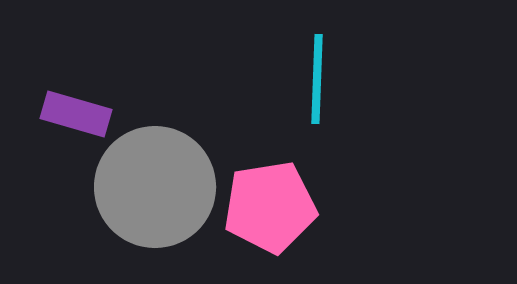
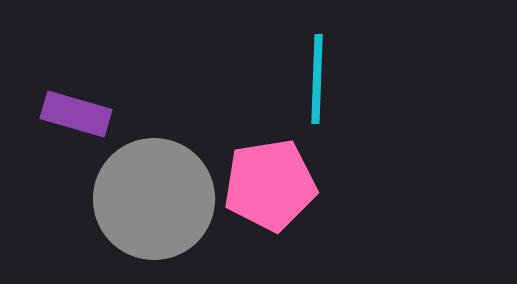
gray circle: moved 1 px left, 12 px down
pink pentagon: moved 22 px up
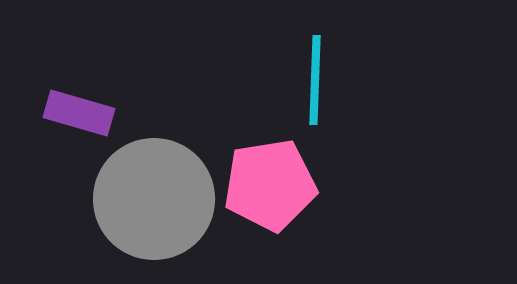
cyan line: moved 2 px left, 1 px down
purple rectangle: moved 3 px right, 1 px up
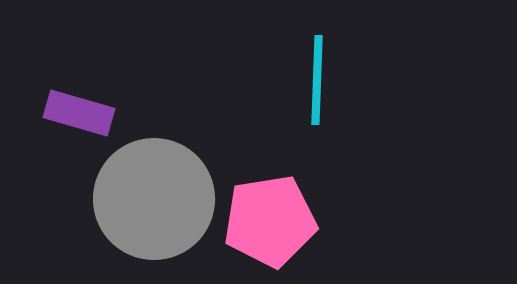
cyan line: moved 2 px right
pink pentagon: moved 36 px down
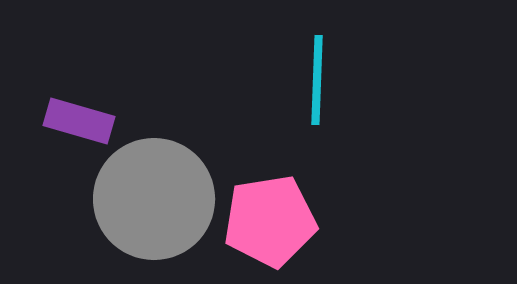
purple rectangle: moved 8 px down
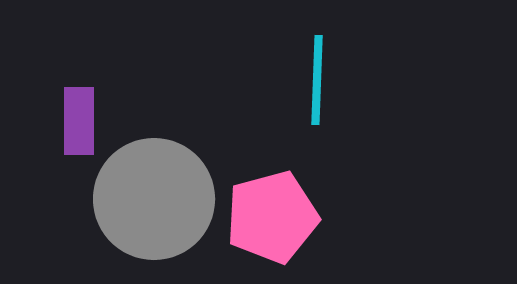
purple rectangle: rotated 74 degrees clockwise
pink pentagon: moved 2 px right, 4 px up; rotated 6 degrees counterclockwise
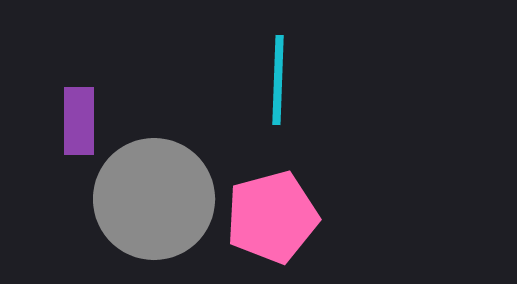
cyan line: moved 39 px left
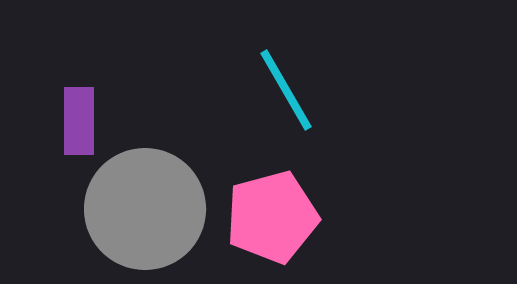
cyan line: moved 8 px right, 10 px down; rotated 32 degrees counterclockwise
gray circle: moved 9 px left, 10 px down
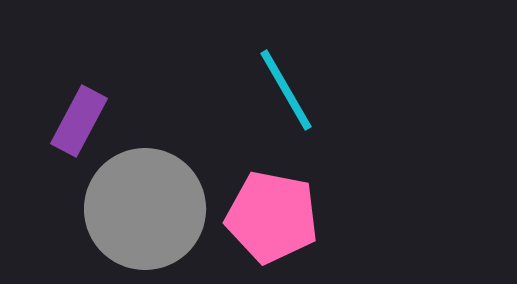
purple rectangle: rotated 28 degrees clockwise
pink pentagon: rotated 26 degrees clockwise
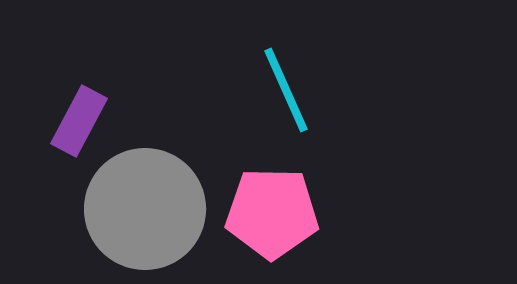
cyan line: rotated 6 degrees clockwise
pink pentagon: moved 4 px up; rotated 10 degrees counterclockwise
